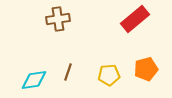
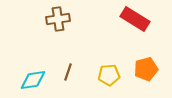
red rectangle: rotated 72 degrees clockwise
cyan diamond: moved 1 px left
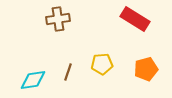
yellow pentagon: moved 7 px left, 11 px up
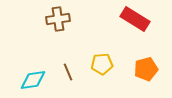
brown line: rotated 42 degrees counterclockwise
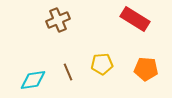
brown cross: moved 1 px down; rotated 15 degrees counterclockwise
orange pentagon: rotated 20 degrees clockwise
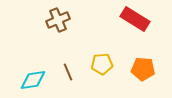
orange pentagon: moved 3 px left
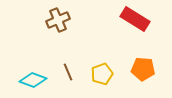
yellow pentagon: moved 10 px down; rotated 15 degrees counterclockwise
cyan diamond: rotated 28 degrees clockwise
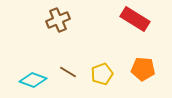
brown line: rotated 36 degrees counterclockwise
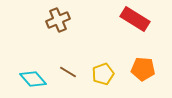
yellow pentagon: moved 1 px right
cyan diamond: moved 1 px up; rotated 28 degrees clockwise
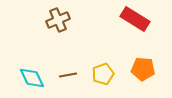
brown line: moved 3 px down; rotated 42 degrees counterclockwise
cyan diamond: moved 1 px left, 1 px up; rotated 16 degrees clockwise
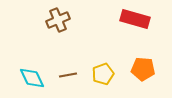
red rectangle: rotated 16 degrees counterclockwise
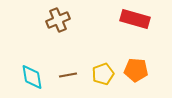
orange pentagon: moved 7 px left, 1 px down
cyan diamond: moved 1 px up; rotated 16 degrees clockwise
